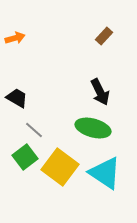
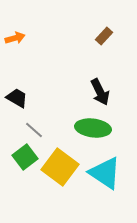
green ellipse: rotated 8 degrees counterclockwise
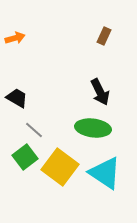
brown rectangle: rotated 18 degrees counterclockwise
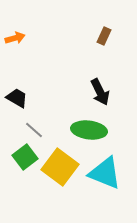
green ellipse: moved 4 px left, 2 px down
cyan triangle: rotated 12 degrees counterclockwise
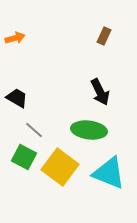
green square: moved 1 px left; rotated 25 degrees counterclockwise
cyan triangle: moved 4 px right
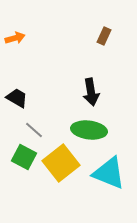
black arrow: moved 9 px left; rotated 16 degrees clockwise
yellow square: moved 1 px right, 4 px up; rotated 15 degrees clockwise
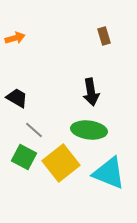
brown rectangle: rotated 42 degrees counterclockwise
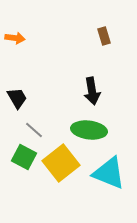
orange arrow: rotated 24 degrees clockwise
black arrow: moved 1 px right, 1 px up
black trapezoid: rotated 30 degrees clockwise
